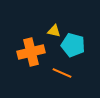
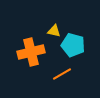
orange line: moved 1 px down; rotated 54 degrees counterclockwise
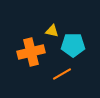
yellow triangle: moved 2 px left
cyan pentagon: rotated 15 degrees counterclockwise
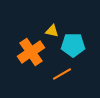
orange cross: rotated 20 degrees counterclockwise
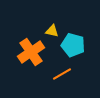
cyan pentagon: rotated 15 degrees clockwise
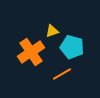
yellow triangle: rotated 32 degrees counterclockwise
cyan pentagon: moved 1 px left, 2 px down
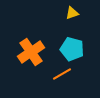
yellow triangle: moved 20 px right, 18 px up
cyan pentagon: moved 2 px down
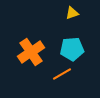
cyan pentagon: rotated 20 degrees counterclockwise
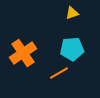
orange cross: moved 8 px left, 1 px down
orange line: moved 3 px left, 1 px up
